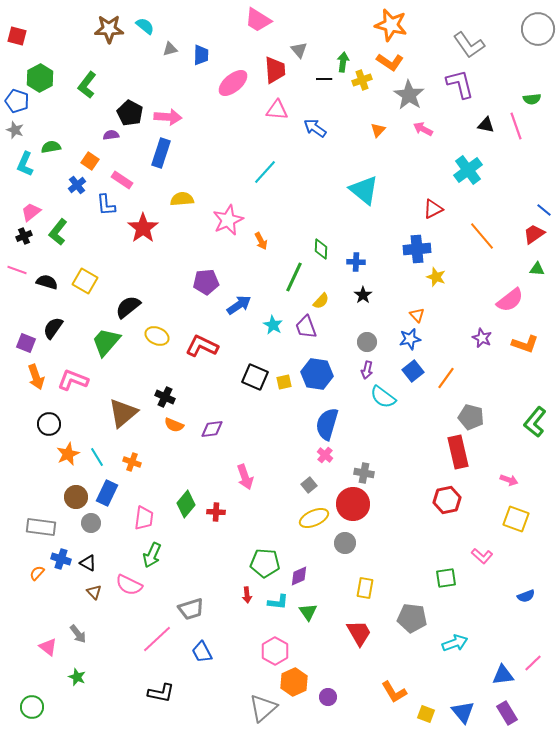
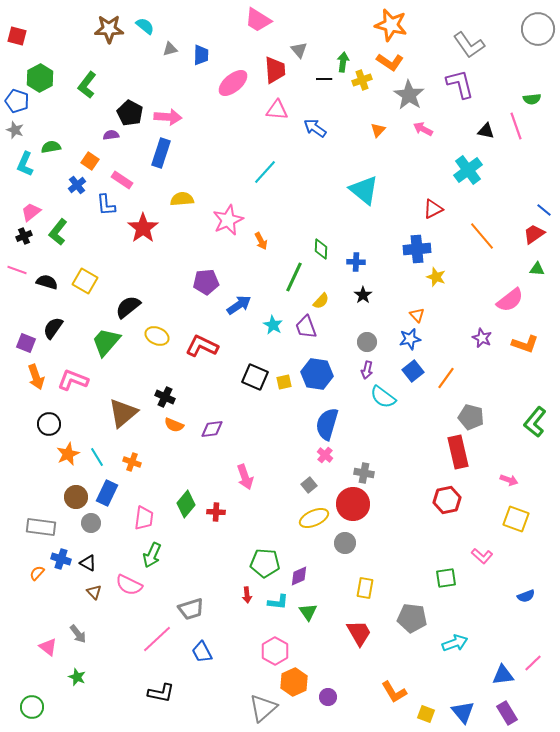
black triangle at (486, 125): moved 6 px down
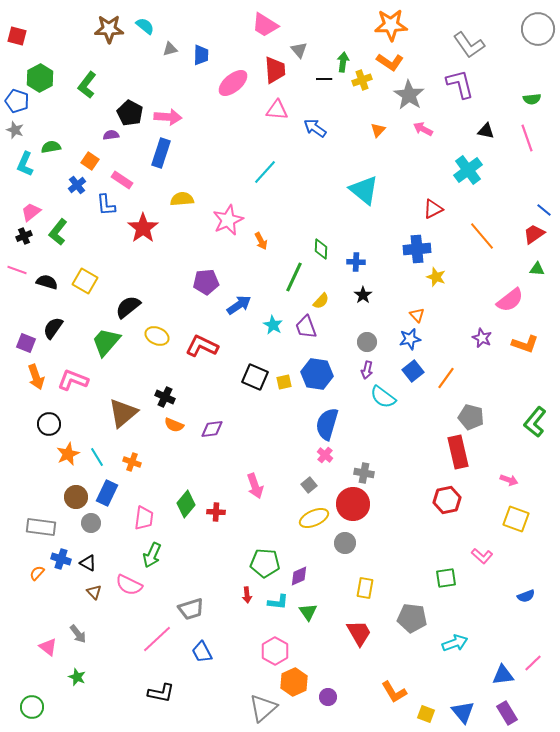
pink trapezoid at (258, 20): moved 7 px right, 5 px down
orange star at (391, 25): rotated 16 degrees counterclockwise
pink line at (516, 126): moved 11 px right, 12 px down
pink arrow at (245, 477): moved 10 px right, 9 px down
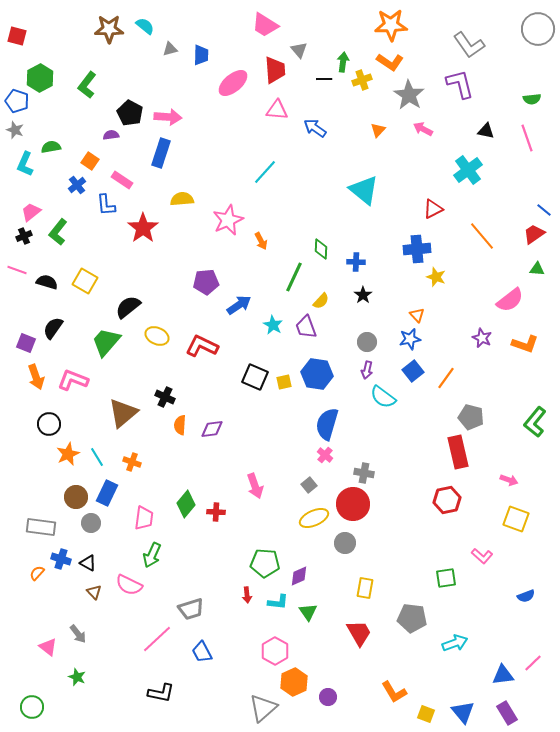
orange semicircle at (174, 425): moved 6 px right; rotated 72 degrees clockwise
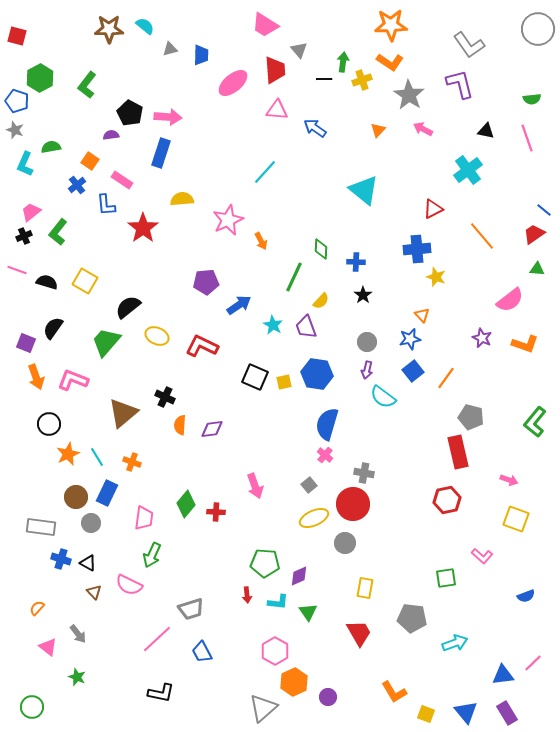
orange triangle at (417, 315): moved 5 px right
orange semicircle at (37, 573): moved 35 px down
blue triangle at (463, 712): moved 3 px right
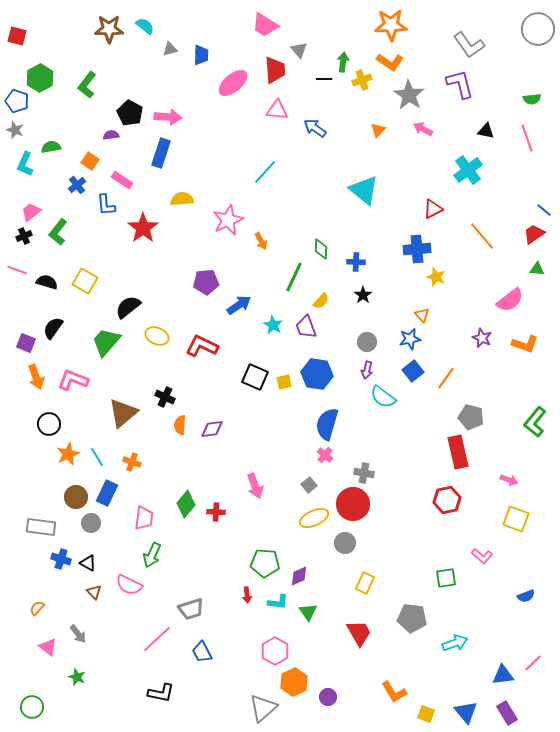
yellow rectangle at (365, 588): moved 5 px up; rotated 15 degrees clockwise
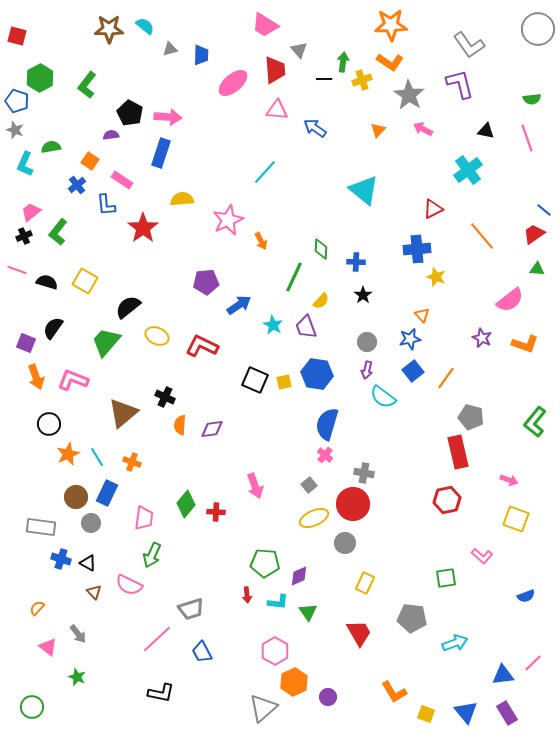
black square at (255, 377): moved 3 px down
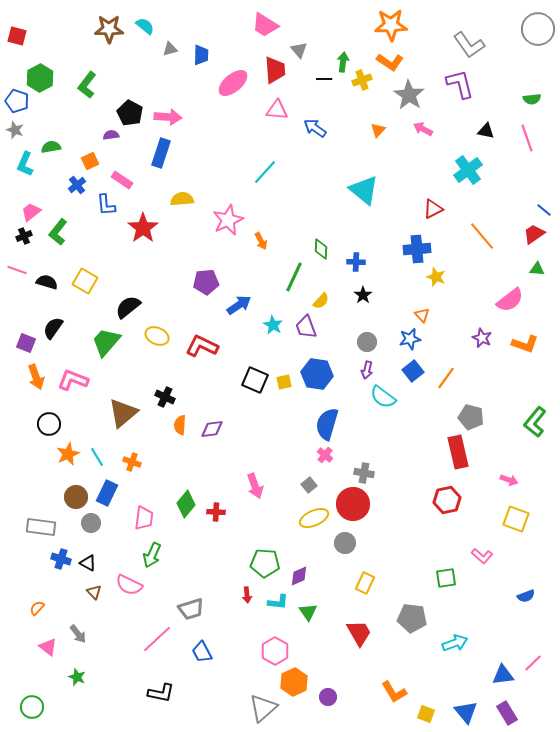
orange square at (90, 161): rotated 30 degrees clockwise
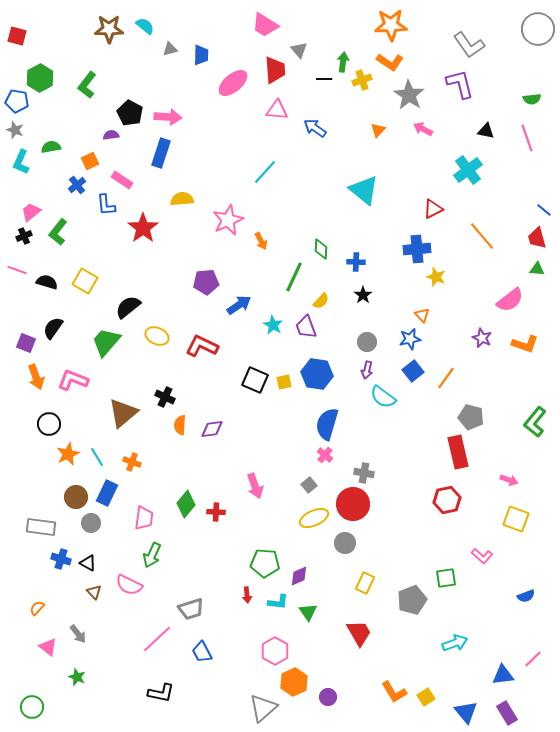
blue pentagon at (17, 101): rotated 10 degrees counterclockwise
cyan L-shape at (25, 164): moved 4 px left, 2 px up
red trapezoid at (534, 234): moved 3 px right, 4 px down; rotated 70 degrees counterclockwise
gray pentagon at (412, 618): moved 18 px up; rotated 28 degrees counterclockwise
pink line at (533, 663): moved 4 px up
yellow square at (426, 714): moved 17 px up; rotated 36 degrees clockwise
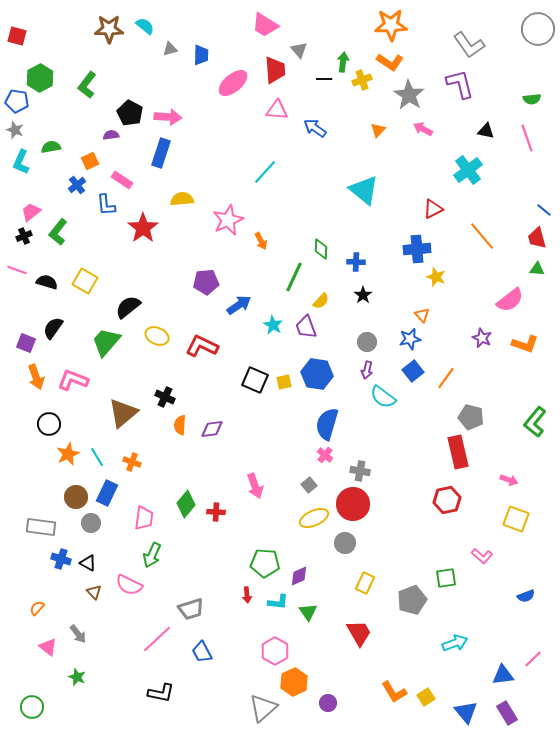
gray cross at (364, 473): moved 4 px left, 2 px up
purple circle at (328, 697): moved 6 px down
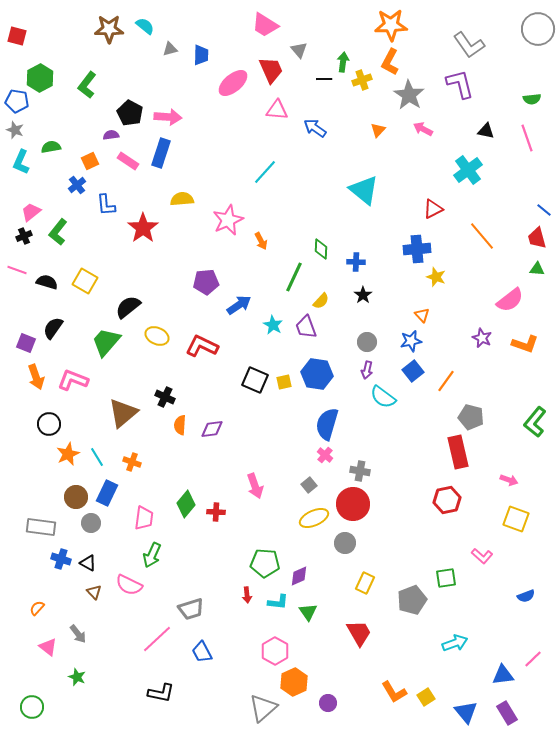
orange L-shape at (390, 62): rotated 84 degrees clockwise
red trapezoid at (275, 70): moved 4 px left; rotated 20 degrees counterclockwise
pink rectangle at (122, 180): moved 6 px right, 19 px up
blue star at (410, 339): moved 1 px right, 2 px down
orange line at (446, 378): moved 3 px down
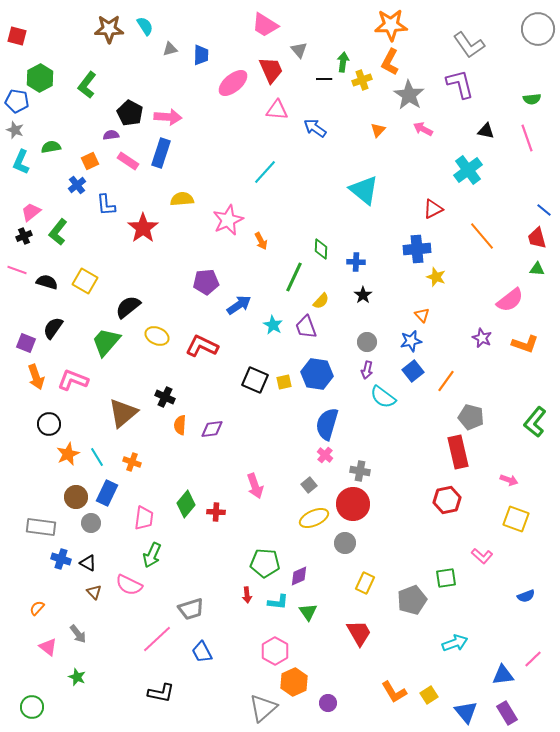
cyan semicircle at (145, 26): rotated 18 degrees clockwise
yellow square at (426, 697): moved 3 px right, 2 px up
